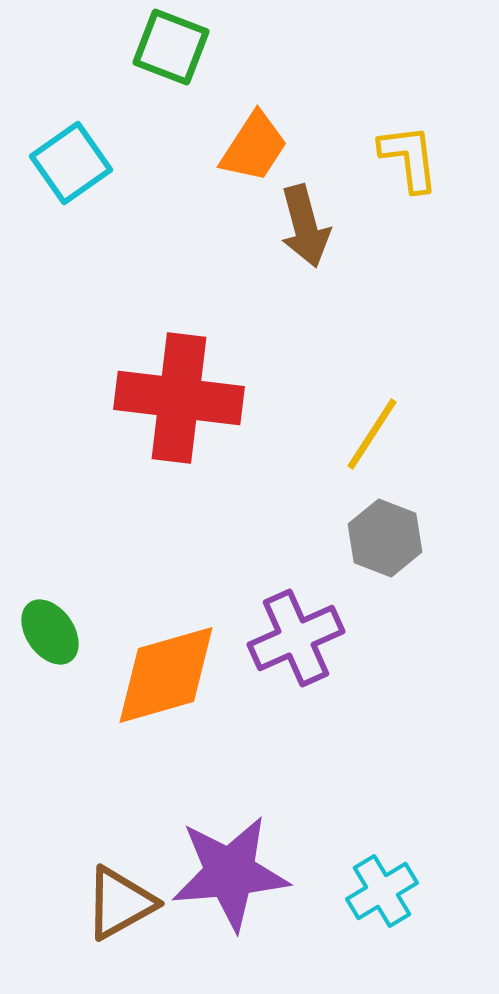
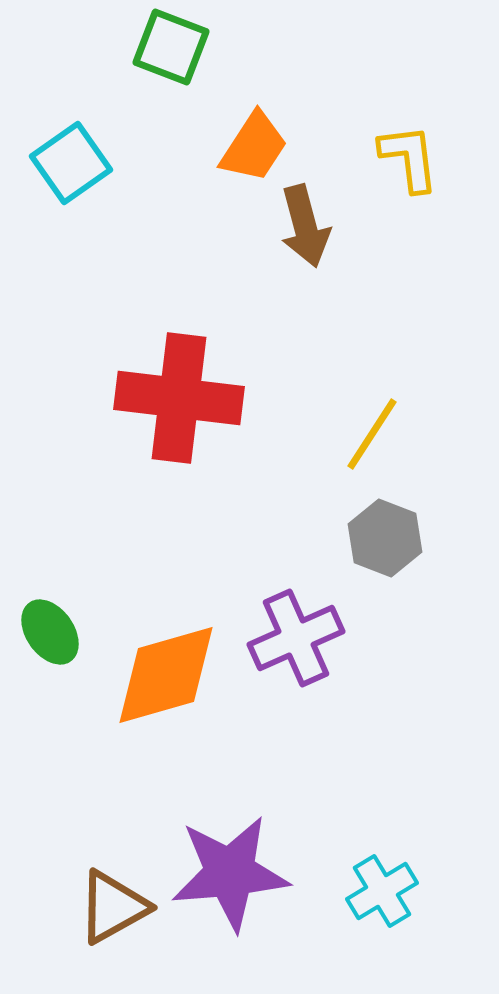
brown triangle: moved 7 px left, 4 px down
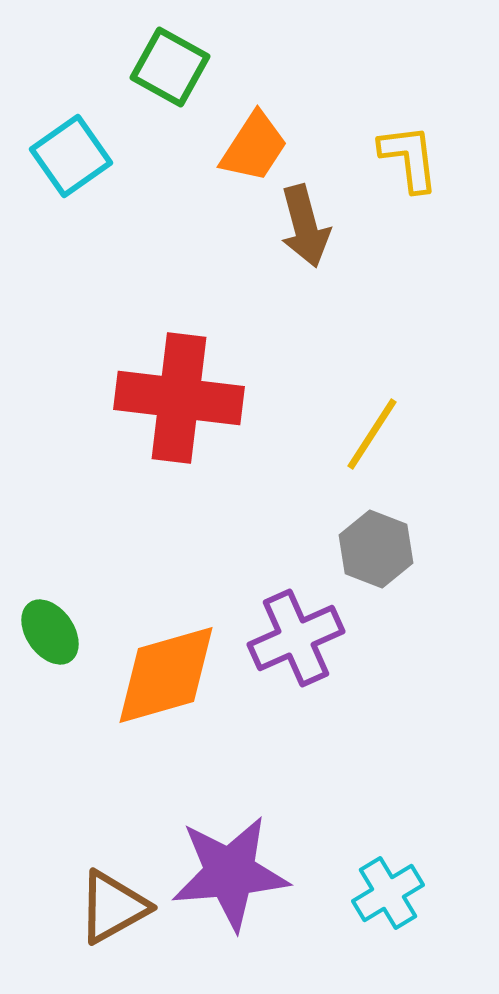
green square: moved 1 px left, 20 px down; rotated 8 degrees clockwise
cyan square: moved 7 px up
gray hexagon: moved 9 px left, 11 px down
cyan cross: moved 6 px right, 2 px down
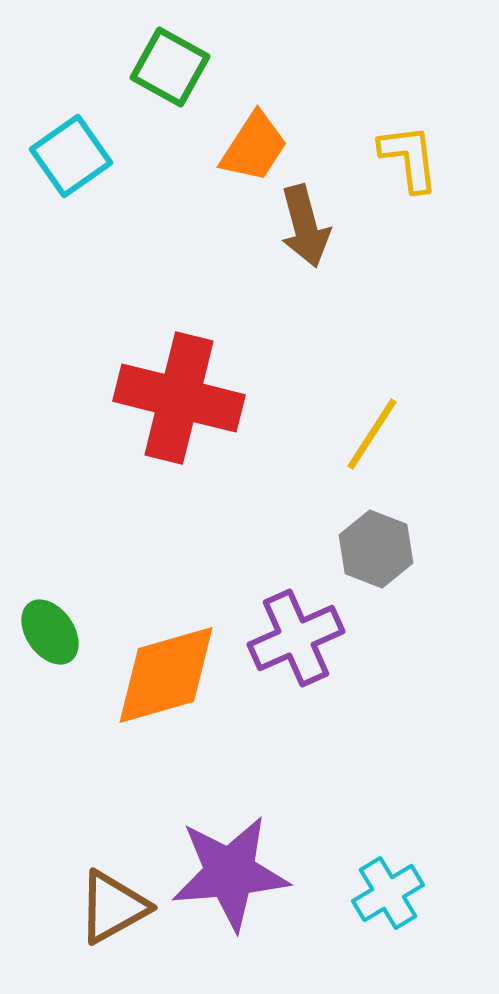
red cross: rotated 7 degrees clockwise
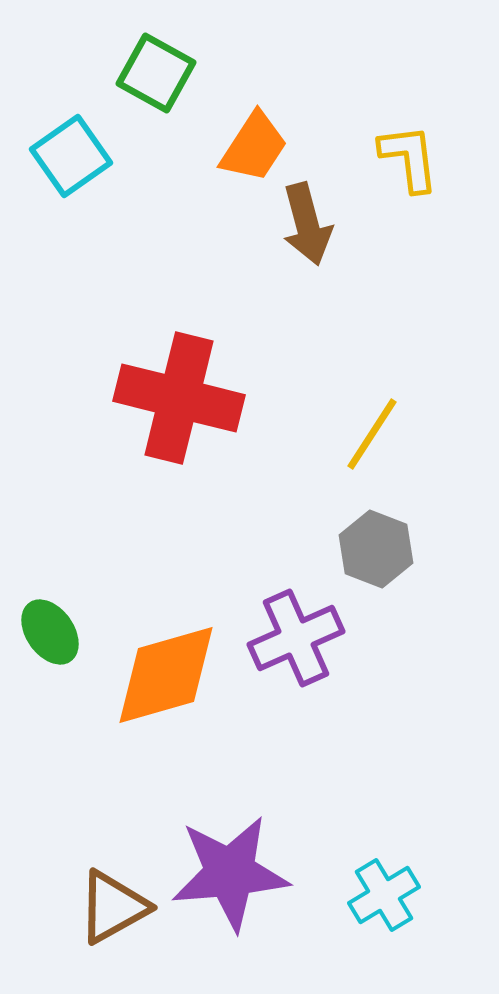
green square: moved 14 px left, 6 px down
brown arrow: moved 2 px right, 2 px up
cyan cross: moved 4 px left, 2 px down
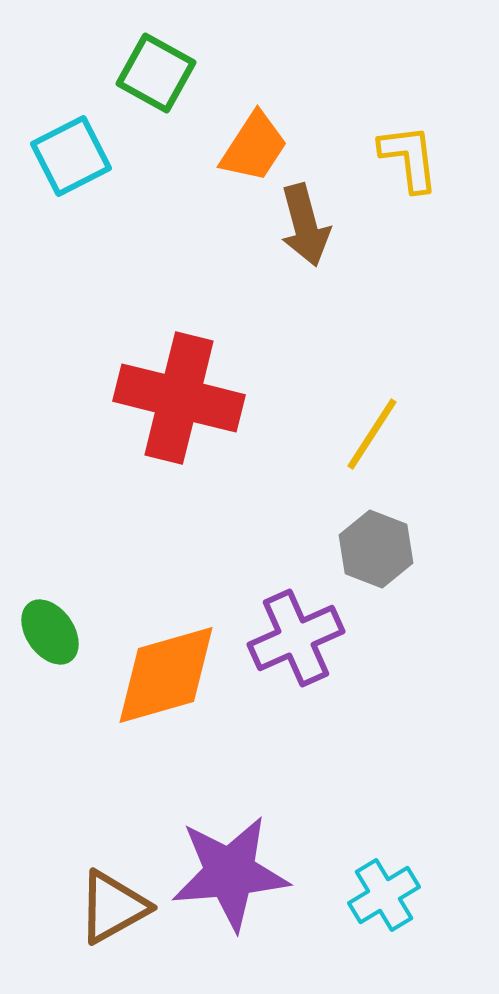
cyan square: rotated 8 degrees clockwise
brown arrow: moved 2 px left, 1 px down
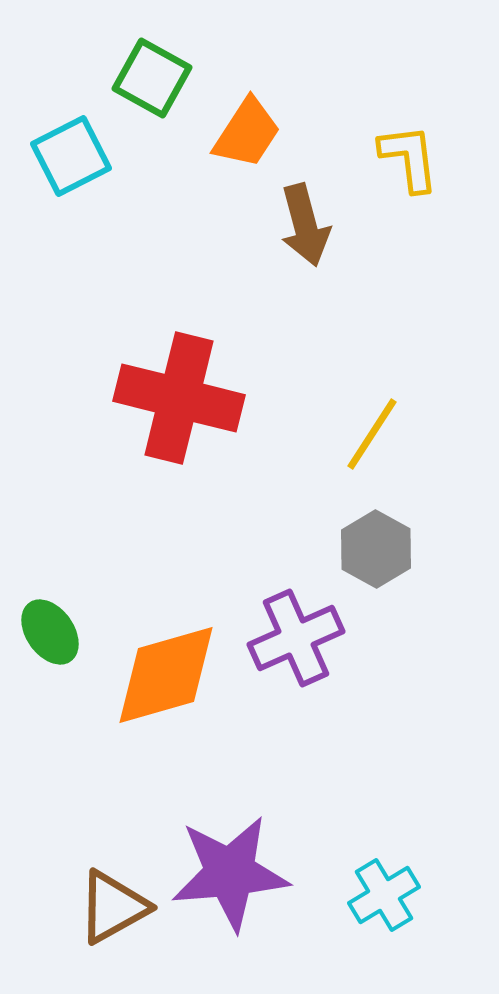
green square: moved 4 px left, 5 px down
orange trapezoid: moved 7 px left, 14 px up
gray hexagon: rotated 8 degrees clockwise
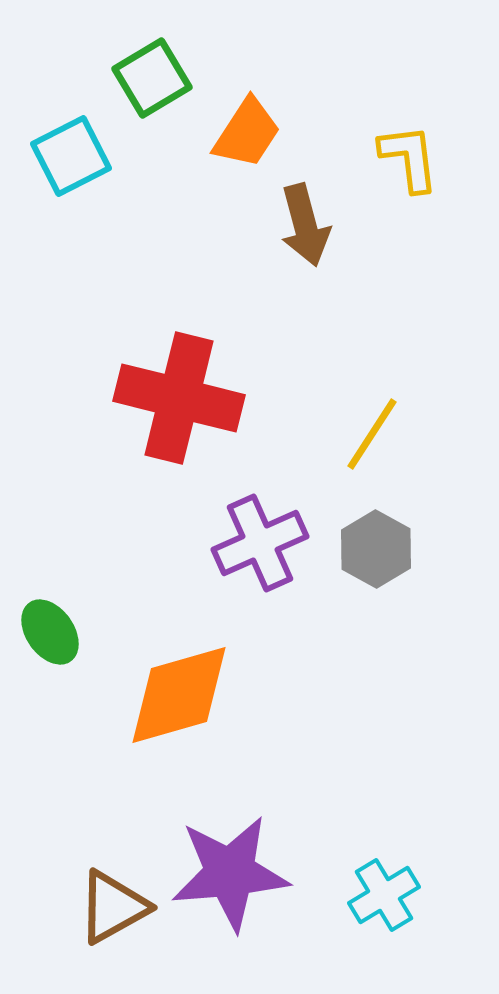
green square: rotated 30 degrees clockwise
purple cross: moved 36 px left, 95 px up
orange diamond: moved 13 px right, 20 px down
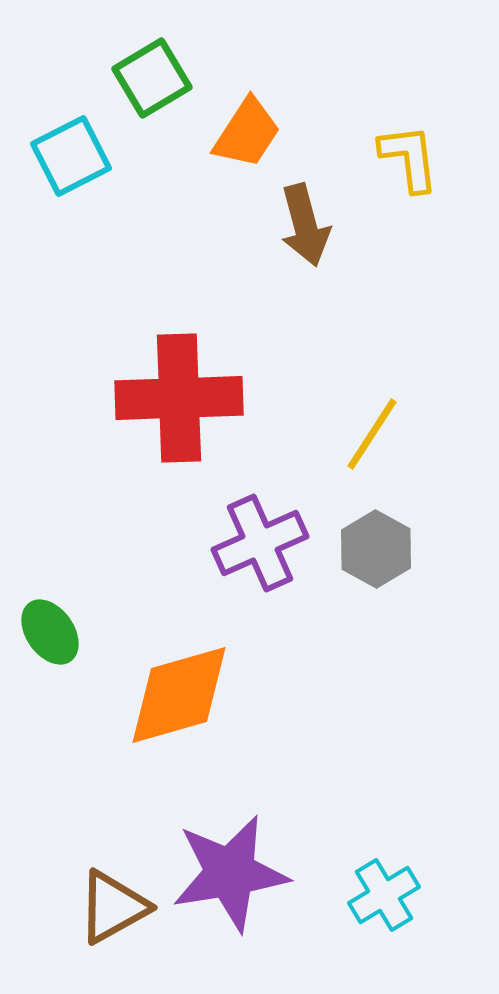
red cross: rotated 16 degrees counterclockwise
purple star: rotated 4 degrees counterclockwise
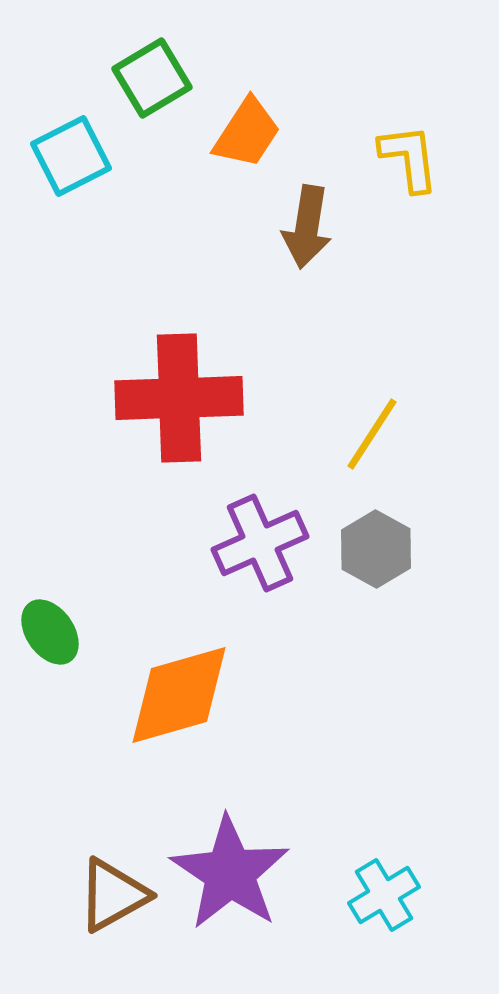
brown arrow: moved 2 px right, 2 px down; rotated 24 degrees clockwise
purple star: rotated 29 degrees counterclockwise
brown triangle: moved 12 px up
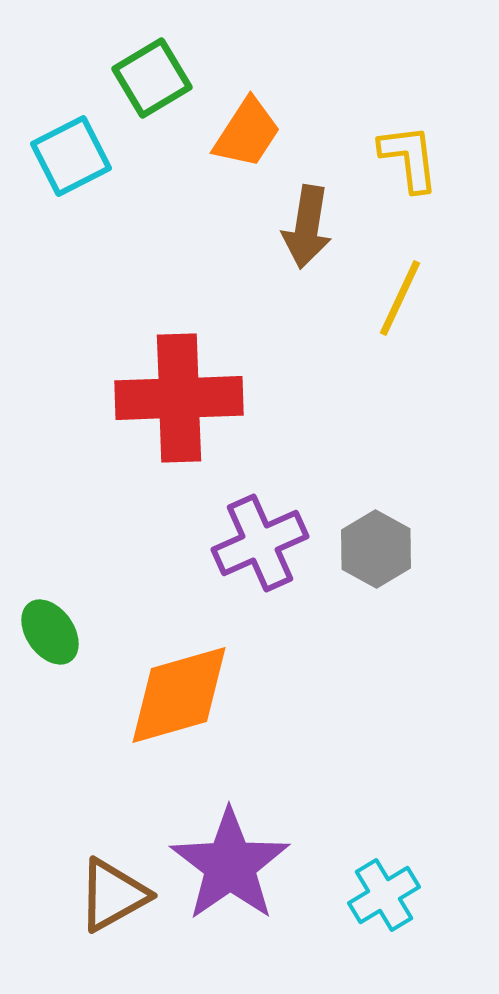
yellow line: moved 28 px right, 136 px up; rotated 8 degrees counterclockwise
purple star: moved 8 px up; rotated 3 degrees clockwise
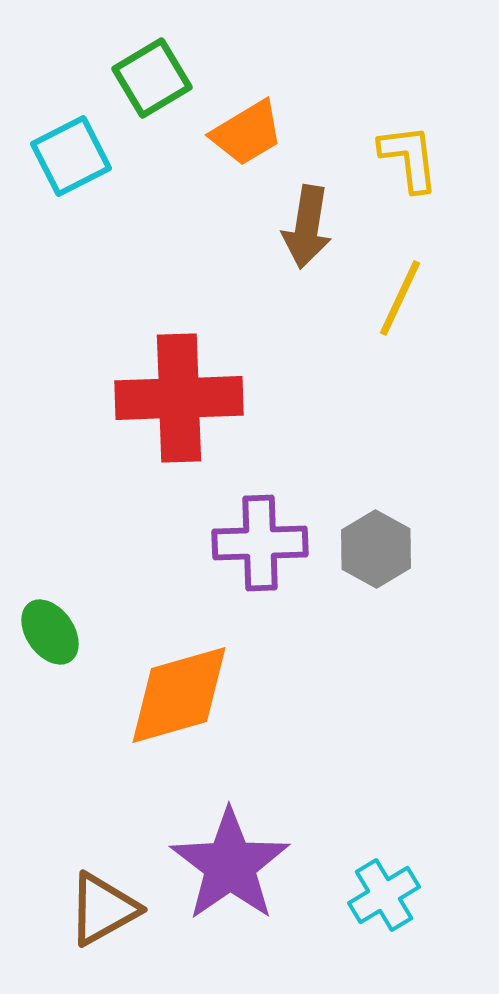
orange trapezoid: rotated 26 degrees clockwise
purple cross: rotated 22 degrees clockwise
brown triangle: moved 10 px left, 14 px down
